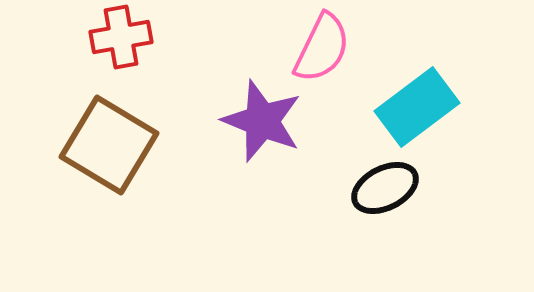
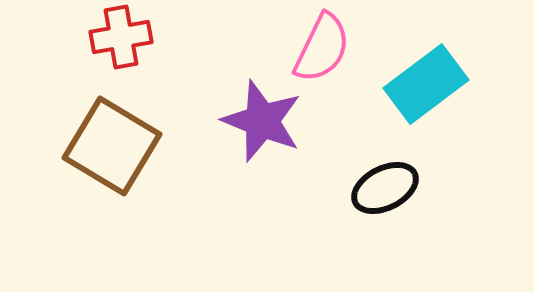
cyan rectangle: moved 9 px right, 23 px up
brown square: moved 3 px right, 1 px down
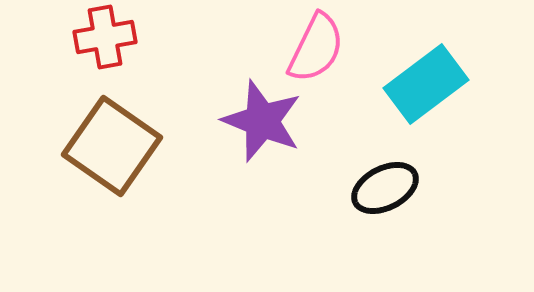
red cross: moved 16 px left
pink semicircle: moved 6 px left
brown square: rotated 4 degrees clockwise
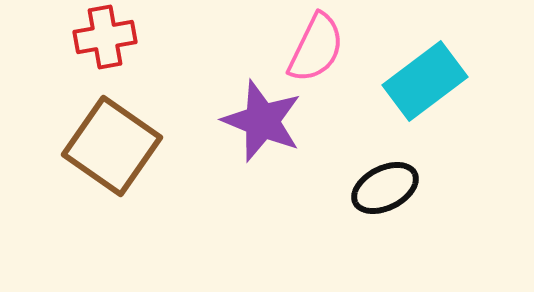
cyan rectangle: moved 1 px left, 3 px up
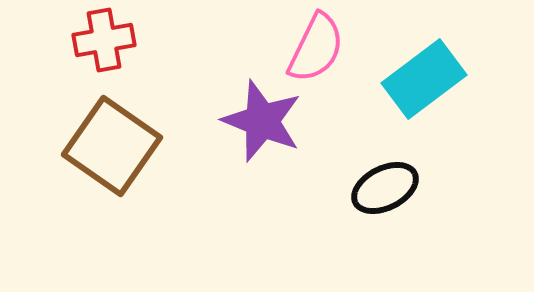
red cross: moved 1 px left, 3 px down
cyan rectangle: moved 1 px left, 2 px up
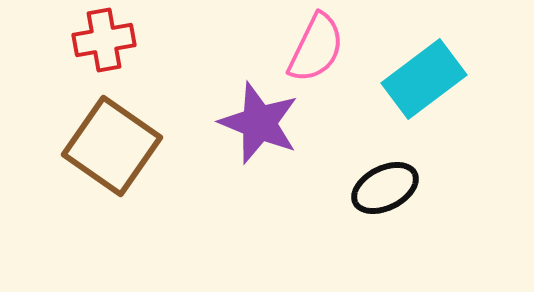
purple star: moved 3 px left, 2 px down
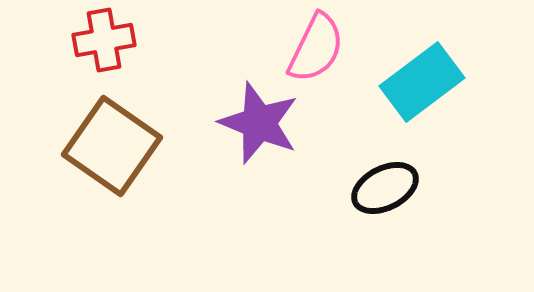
cyan rectangle: moved 2 px left, 3 px down
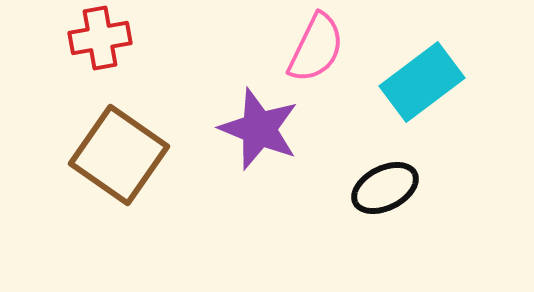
red cross: moved 4 px left, 2 px up
purple star: moved 6 px down
brown square: moved 7 px right, 9 px down
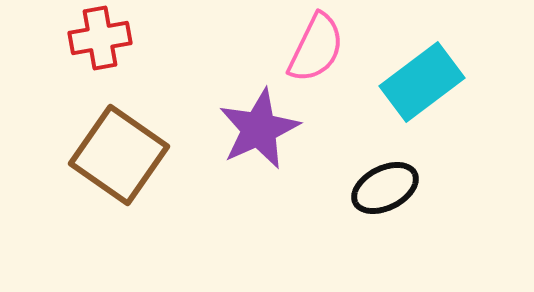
purple star: rotated 26 degrees clockwise
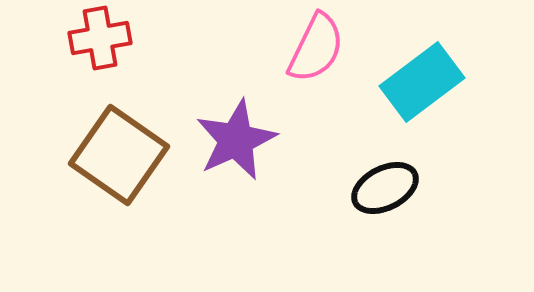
purple star: moved 23 px left, 11 px down
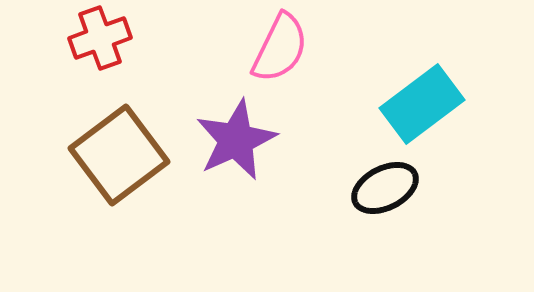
red cross: rotated 10 degrees counterclockwise
pink semicircle: moved 36 px left
cyan rectangle: moved 22 px down
brown square: rotated 18 degrees clockwise
